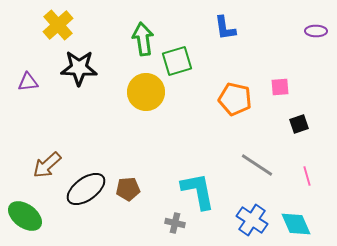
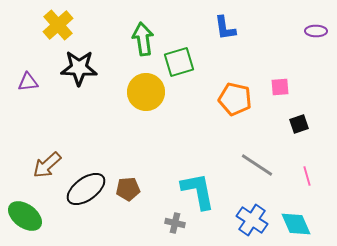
green square: moved 2 px right, 1 px down
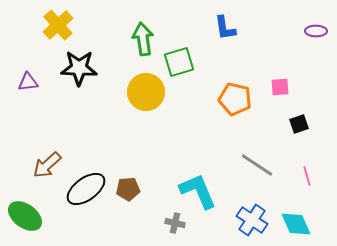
cyan L-shape: rotated 12 degrees counterclockwise
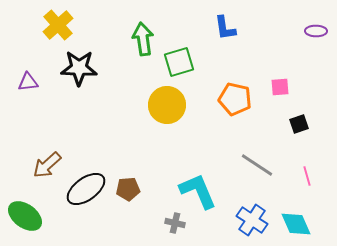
yellow circle: moved 21 px right, 13 px down
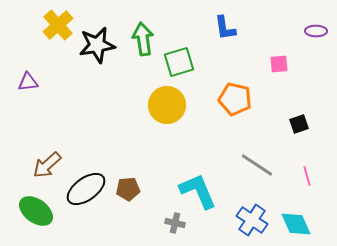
black star: moved 18 px right, 23 px up; rotated 12 degrees counterclockwise
pink square: moved 1 px left, 23 px up
green ellipse: moved 11 px right, 5 px up
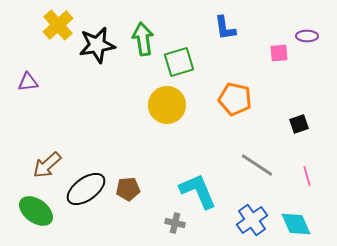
purple ellipse: moved 9 px left, 5 px down
pink square: moved 11 px up
blue cross: rotated 20 degrees clockwise
